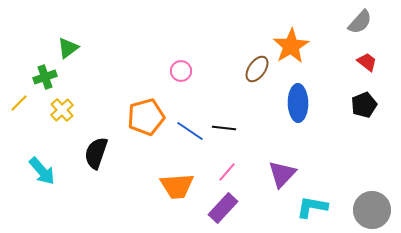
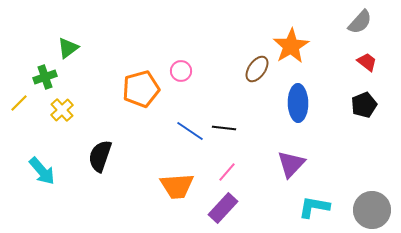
orange pentagon: moved 5 px left, 28 px up
black semicircle: moved 4 px right, 3 px down
purple triangle: moved 9 px right, 10 px up
cyan L-shape: moved 2 px right
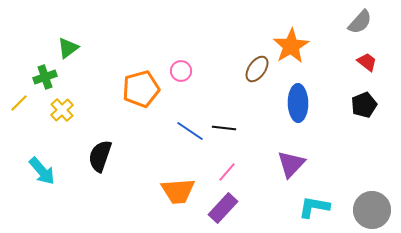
orange trapezoid: moved 1 px right, 5 px down
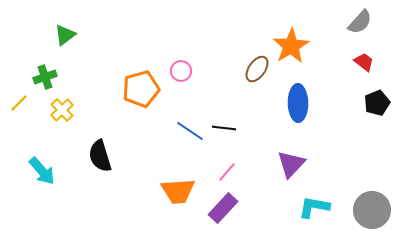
green triangle: moved 3 px left, 13 px up
red trapezoid: moved 3 px left
black pentagon: moved 13 px right, 2 px up
black semicircle: rotated 36 degrees counterclockwise
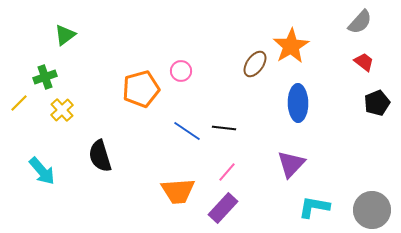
brown ellipse: moved 2 px left, 5 px up
blue line: moved 3 px left
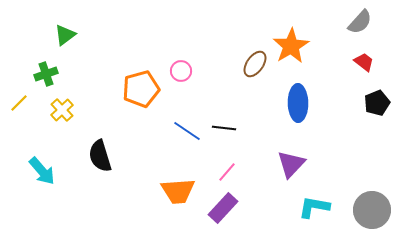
green cross: moved 1 px right, 3 px up
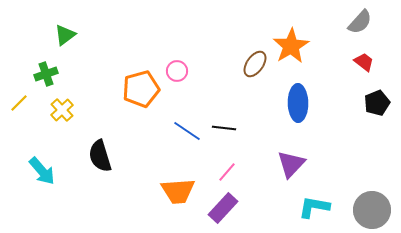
pink circle: moved 4 px left
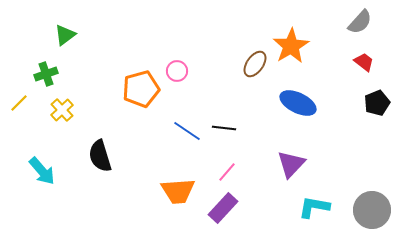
blue ellipse: rotated 63 degrees counterclockwise
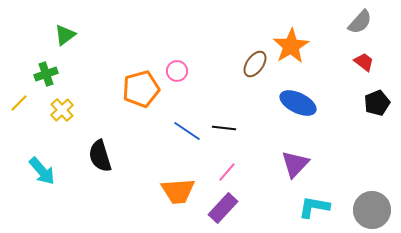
purple triangle: moved 4 px right
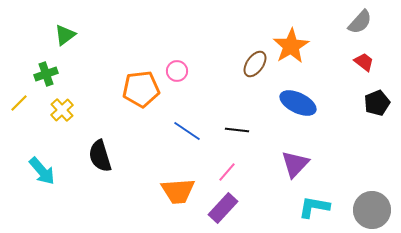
orange pentagon: rotated 9 degrees clockwise
black line: moved 13 px right, 2 px down
